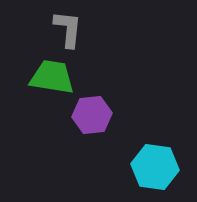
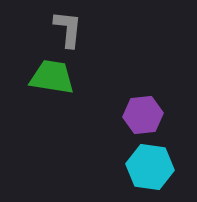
purple hexagon: moved 51 px right
cyan hexagon: moved 5 px left
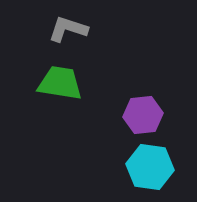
gray L-shape: rotated 78 degrees counterclockwise
green trapezoid: moved 8 px right, 6 px down
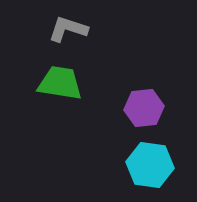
purple hexagon: moved 1 px right, 7 px up
cyan hexagon: moved 2 px up
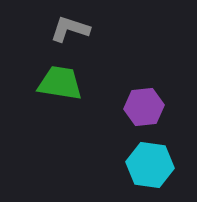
gray L-shape: moved 2 px right
purple hexagon: moved 1 px up
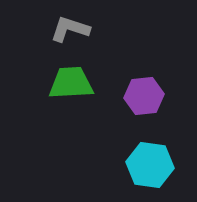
green trapezoid: moved 11 px right; rotated 12 degrees counterclockwise
purple hexagon: moved 11 px up
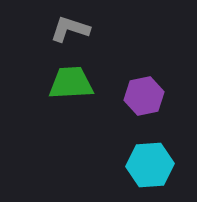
purple hexagon: rotated 6 degrees counterclockwise
cyan hexagon: rotated 12 degrees counterclockwise
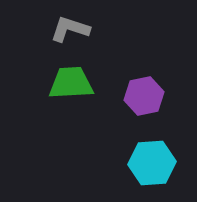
cyan hexagon: moved 2 px right, 2 px up
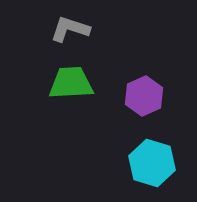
purple hexagon: rotated 12 degrees counterclockwise
cyan hexagon: rotated 21 degrees clockwise
